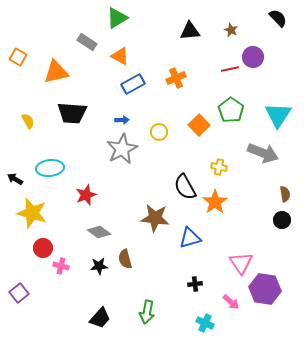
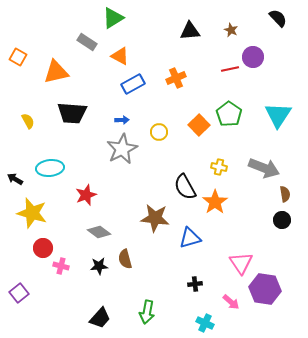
green triangle at (117, 18): moved 4 px left
green pentagon at (231, 110): moved 2 px left, 4 px down
gray arrow at (263, 153): moved 1 px right, 15 px down
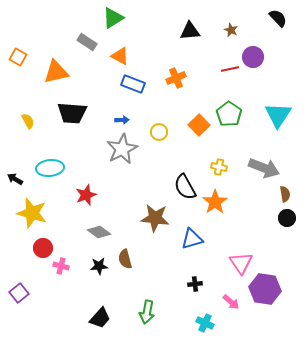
blue rectangle at (133, 84): rotated 50 degrees clockwise
black circle at (282, 220): moved 5 px right, 2 px up
blue triangle at (190, 238): moved 2 px right, 1 px down
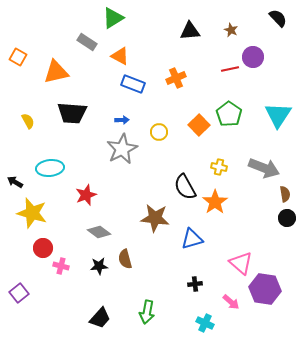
black arrow at (15, 179): moved 3 px down
pink triangle at (241, 263): rotated 15 degrees counterclockwise
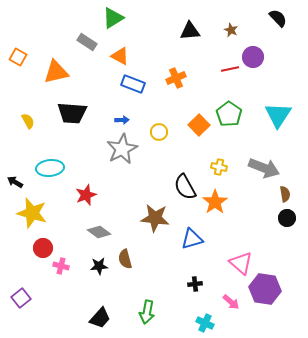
purple square at (19, 293): moved 2 px right, 5 px down
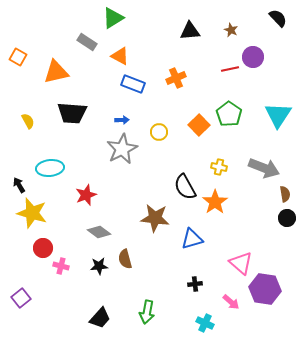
black arrow at (15, 182): moved 4 px right, 3 px down; rotated 28 degrees clockwise
